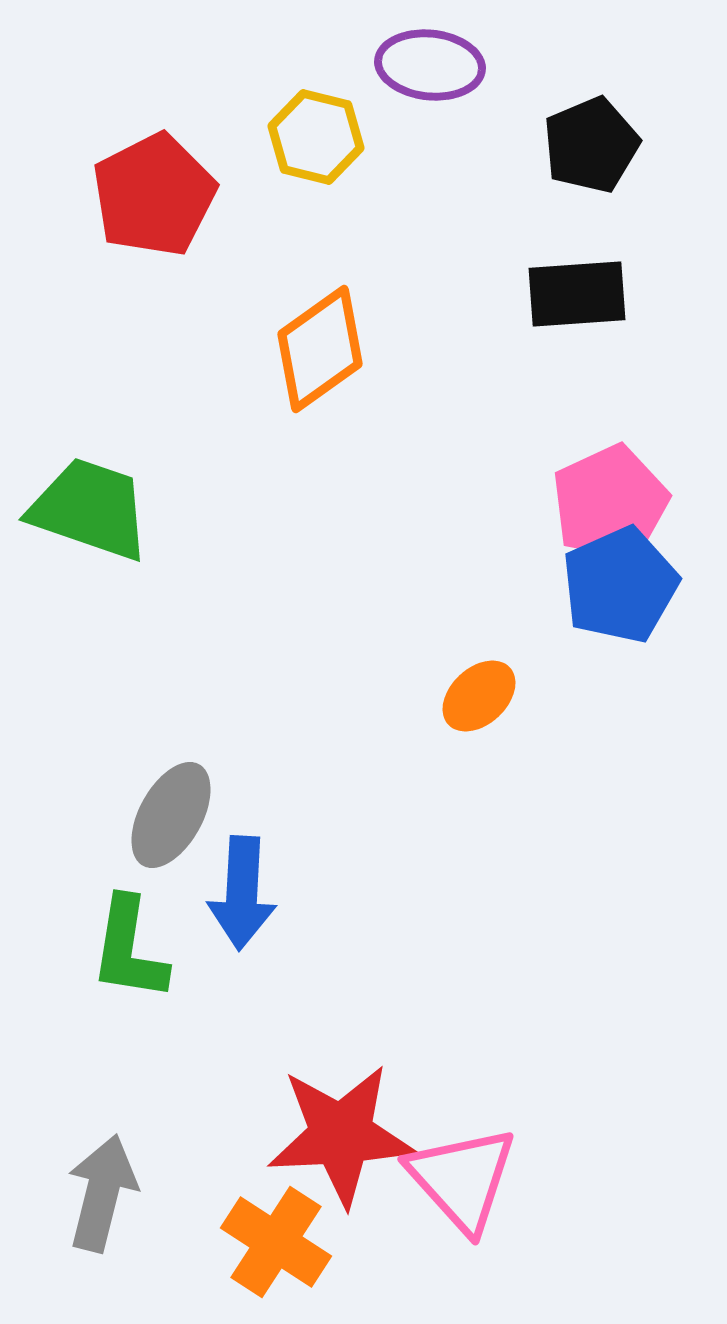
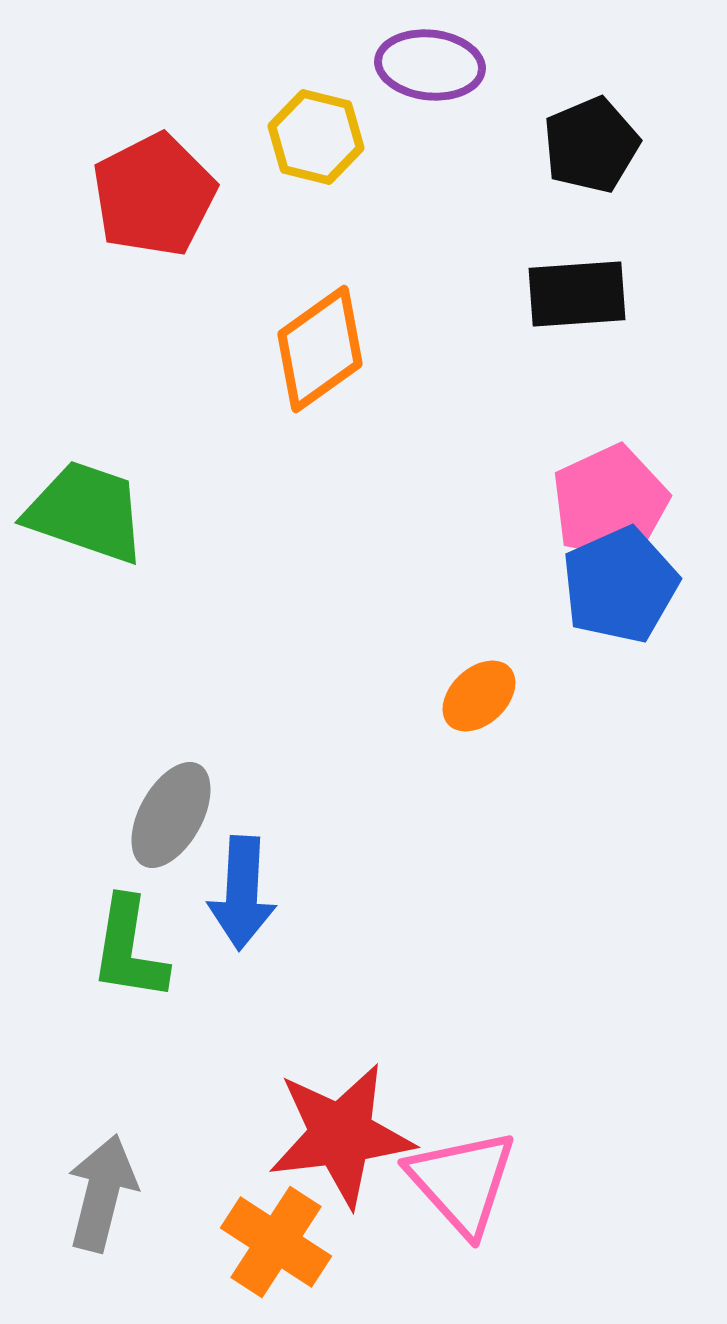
green trapezoid: moved 4 px left, 3 px down
red star: rotated 4 degrees counterclockwise
pink triangle: moved 3 px down
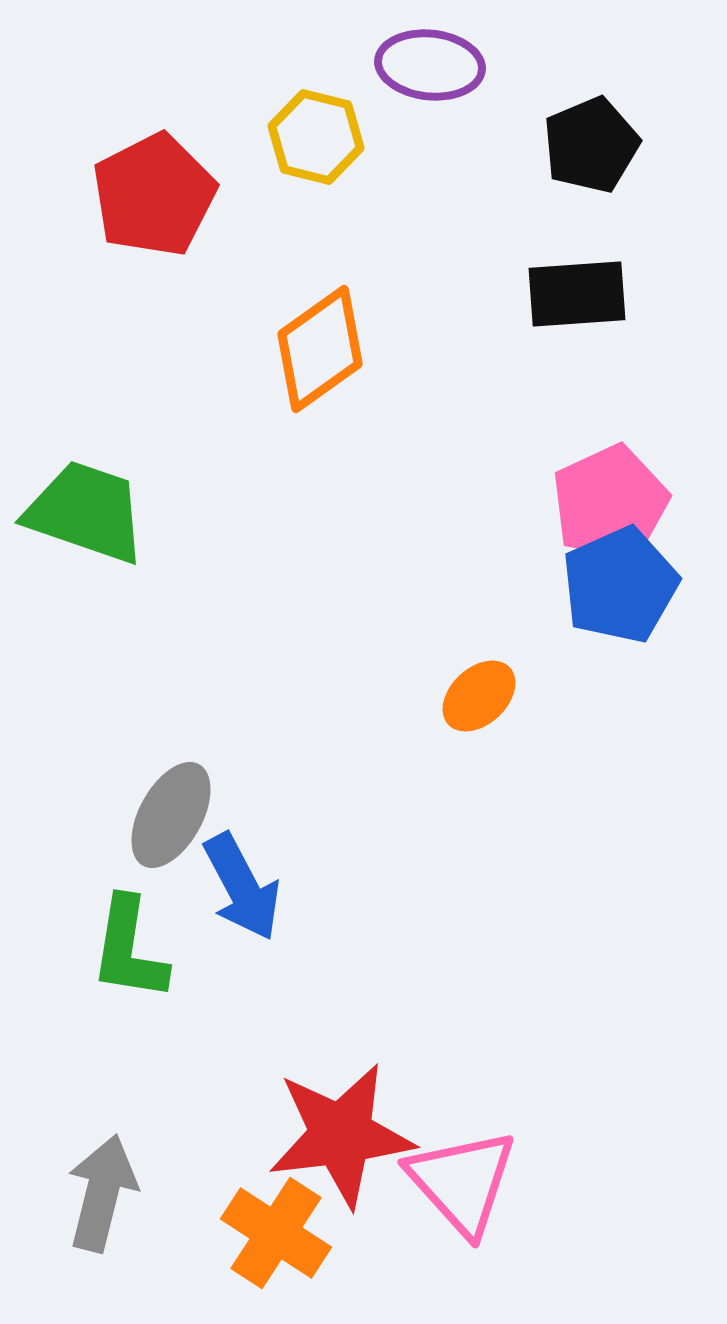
blue arrow: moved 6 px up; rotated 31 degrees counterclockwise
orange cross: moved 9 px up
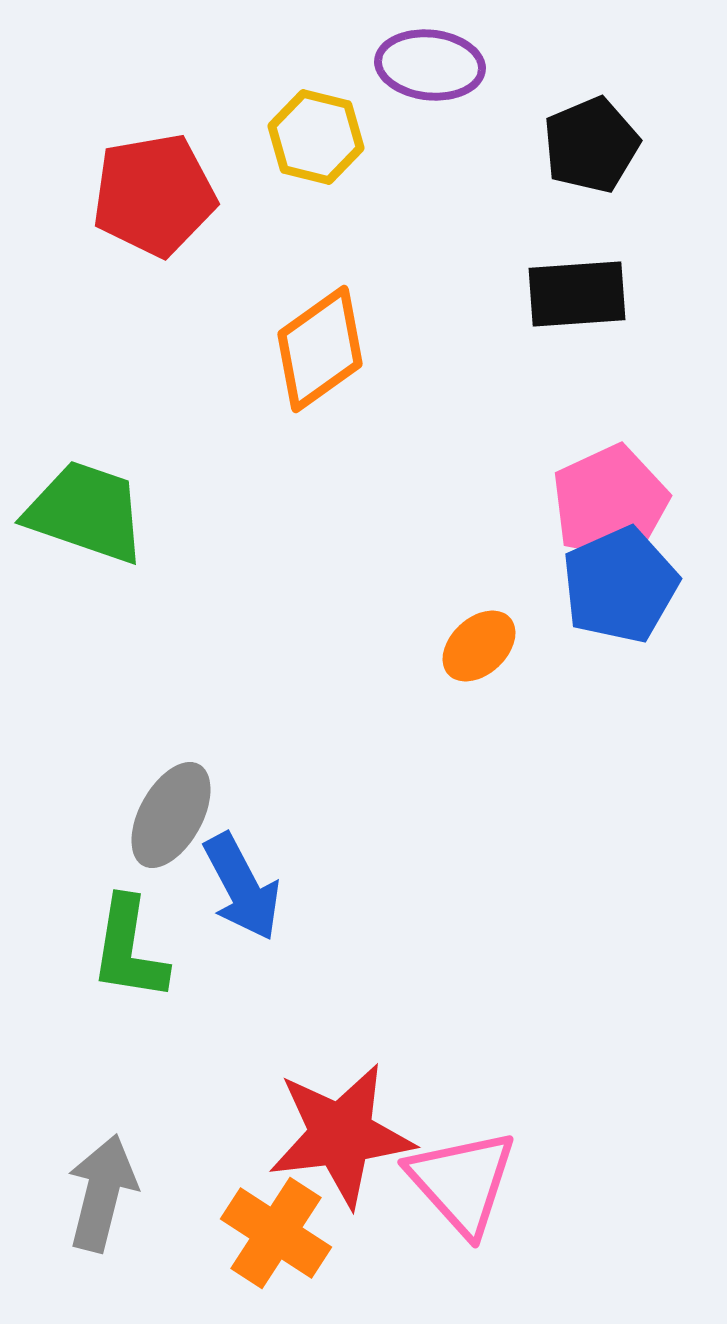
red pentagon: rotated 17 degrees clockwise
orange ellipse: moved 50 px up
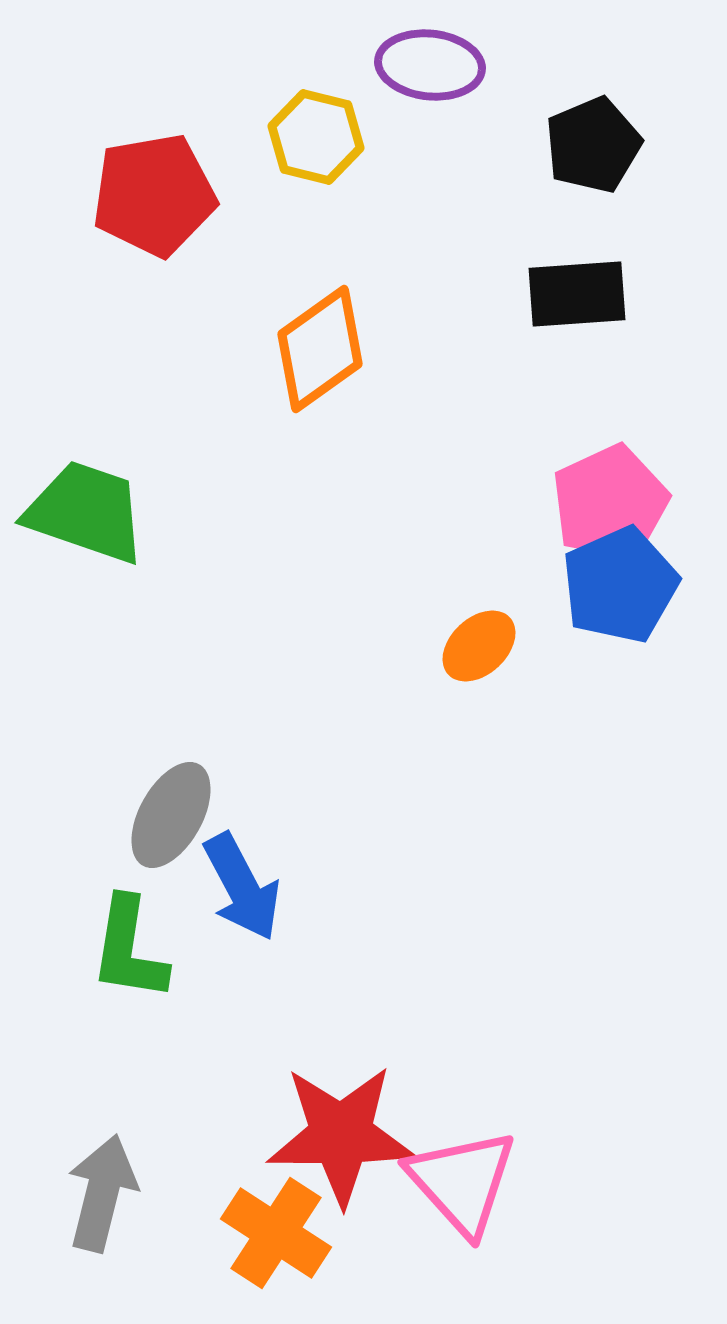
black pentagon: moved 2 px right
red star: rotated 7 degrees clockwise
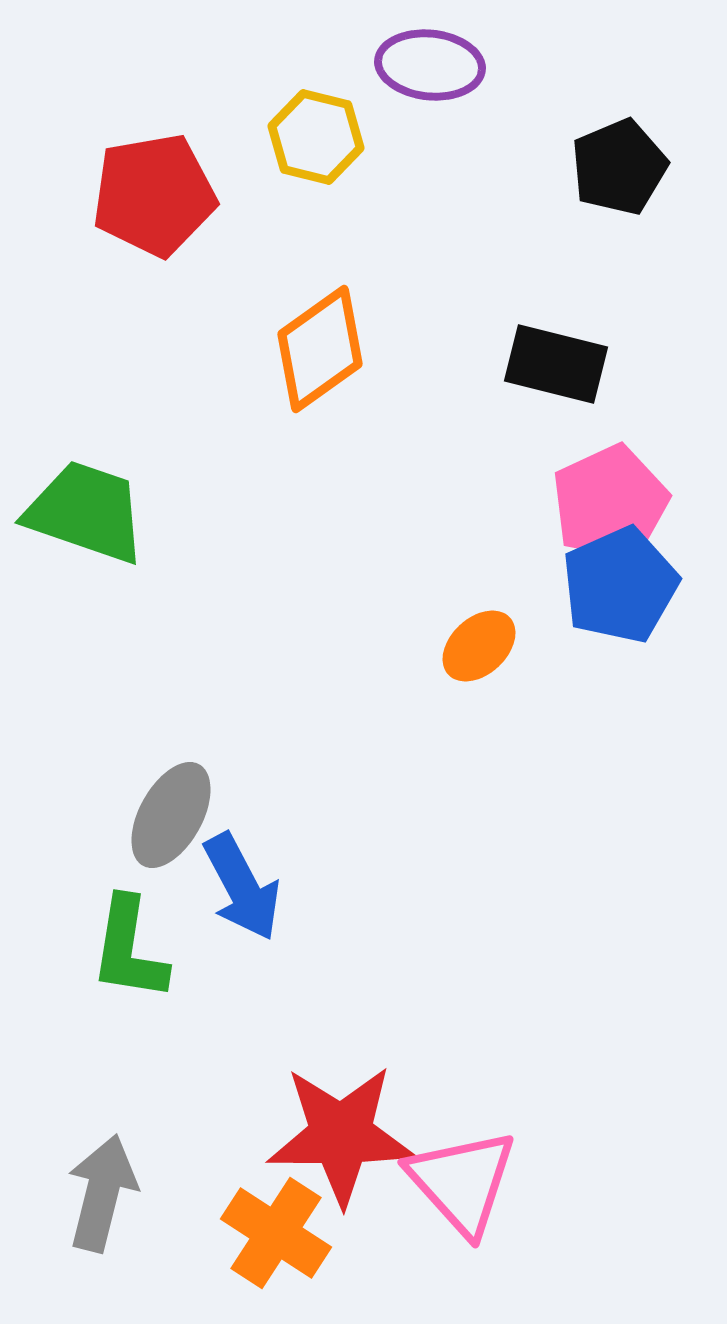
black pentagon: moved 26 px right, 22 px down
black rectangle: moved 21 px left, 70 px down; rotated 18 degrees clockwise
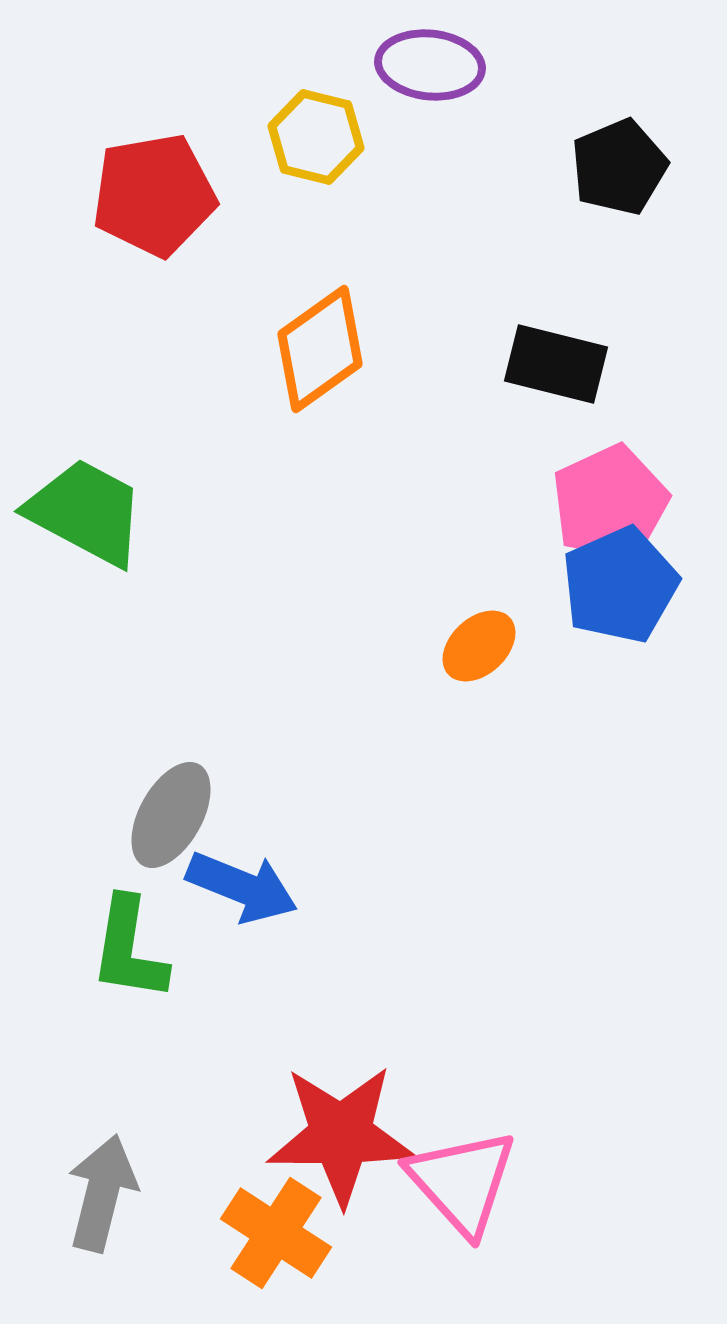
green trapezoid: rotated 9 degrees clockwise
blue arrow: rotated 40 degrees counterclockwise
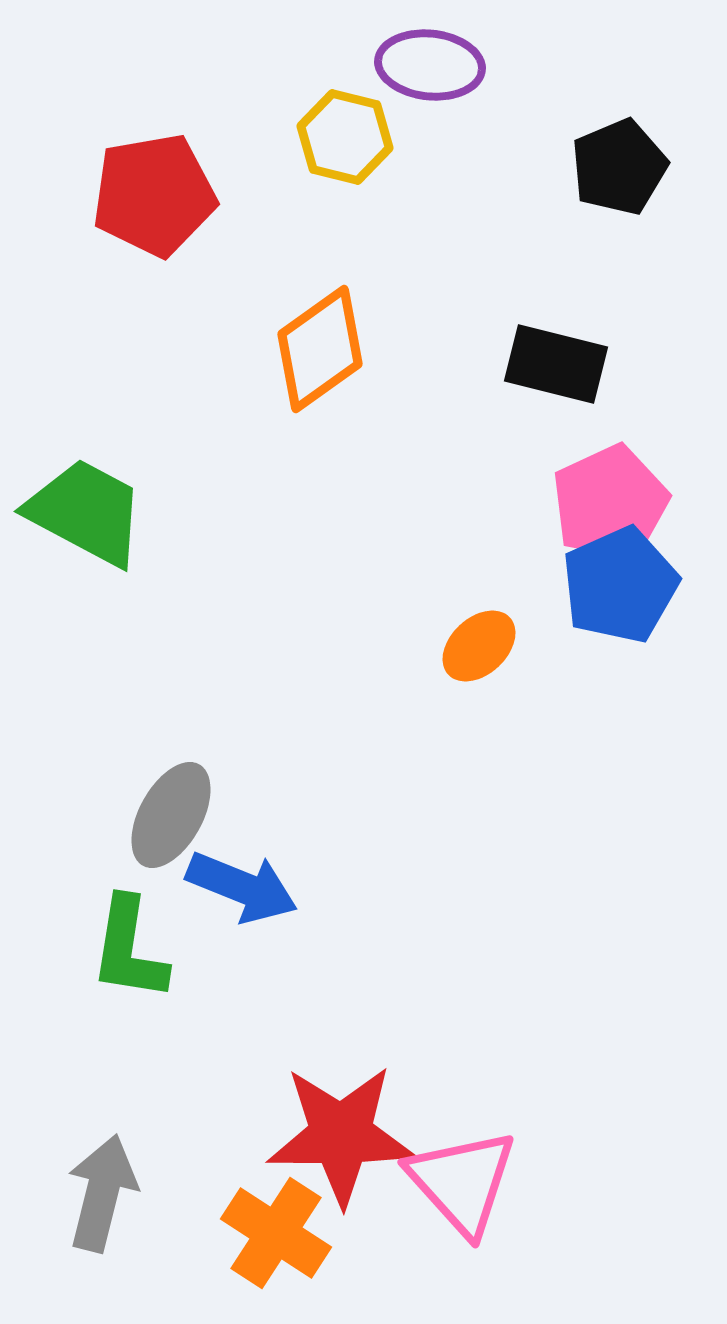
yellow hexagon: moved 29 px right
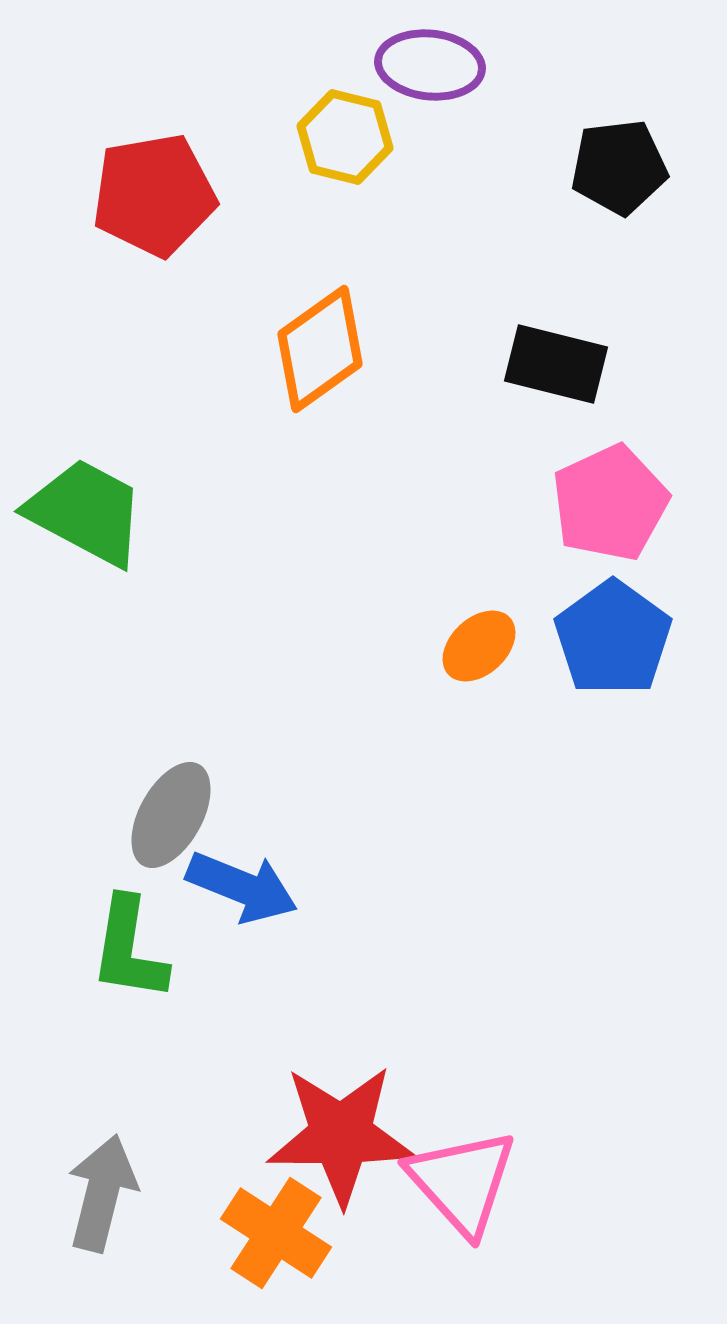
black pentagon: rotated 16 degrees clockwise
blue pentagon: moved 7 px left, 53 px down; rotated 12 degrees counterclockwise
